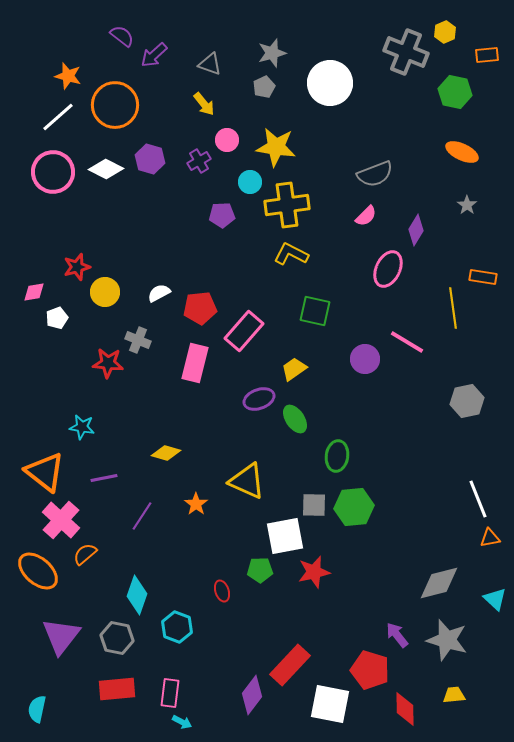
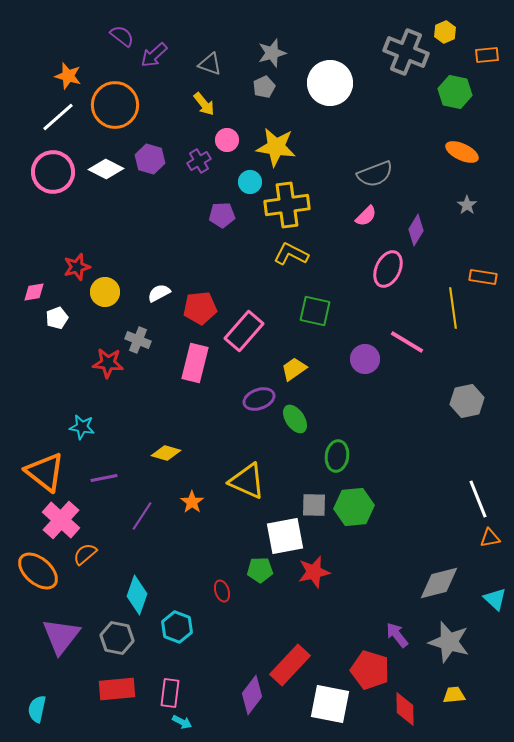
orange star at (196, 504): moved 4 px left, 2 px up
gray star at (447, 640): moved 2 px right, 2 px down
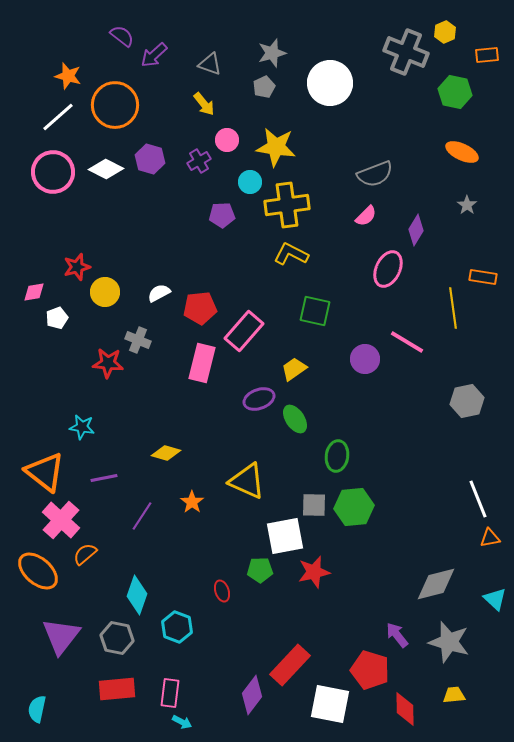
pink rectangle at (195, 363): moved 7 px right
gray diamond at (439, 583): moved 3 px left, 1 px down
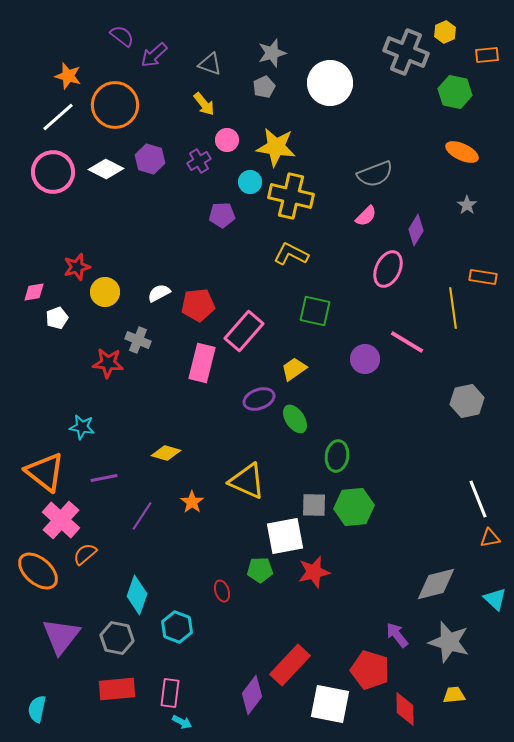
yellow cross at (287, 205): moved 4 px right, 9 px up; rotated 21 degrees clockwise
red pentagon at (200, 308): moved 2 px left, 3 px up
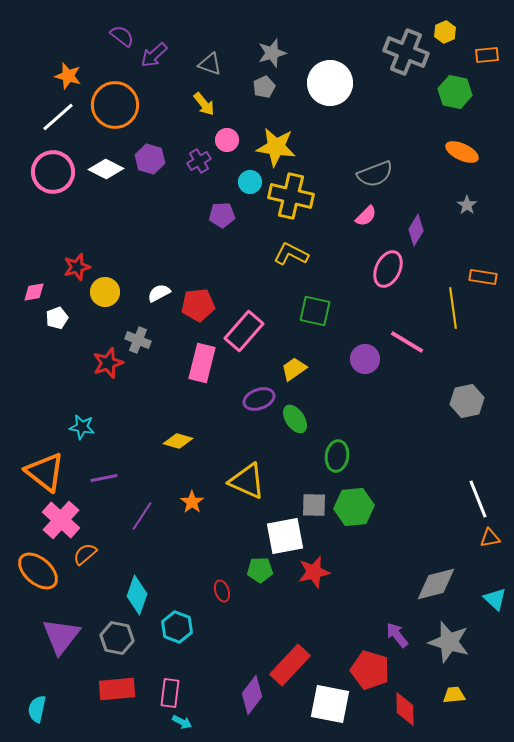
red star at (108, 363): rotated 24 degrees counterclockwise
yellow diamond at (166, 453): moved 12 px right, 12 px up
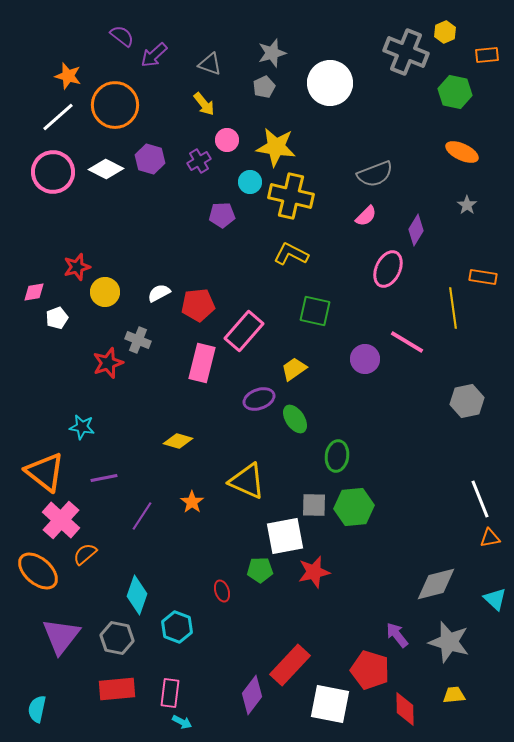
white line at (478, 499): moved 2 px right
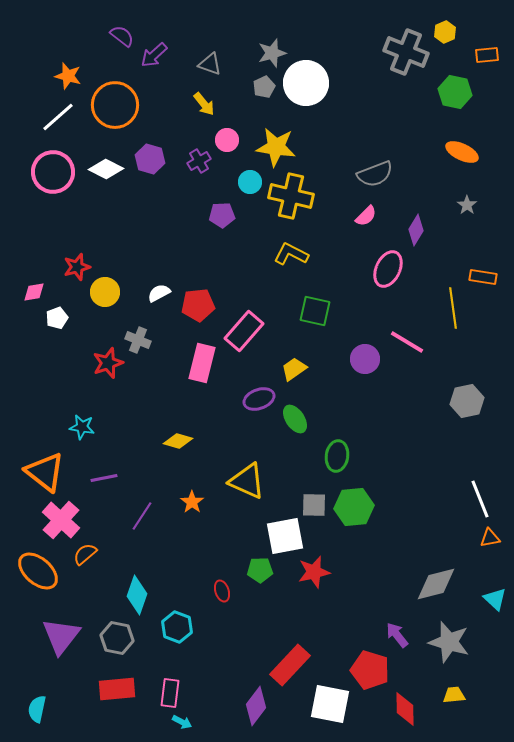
white circle at (330, 83): moved 24 px left
purple diamond at (252, 695): moved 4 px right, 11 px down
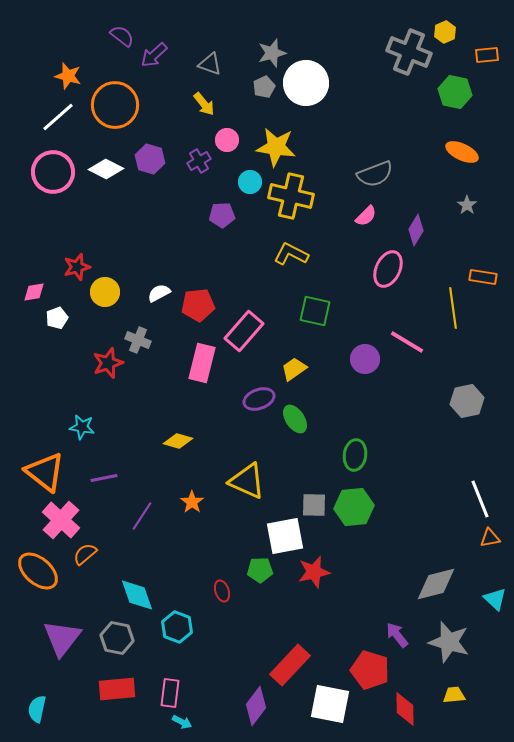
gray cross at (406, 52): moved 3 px right
green ellipse at (337, 456): moved 18 px right, 1 px up
cyan diamond at (137, 595): rotated 39 degrees counterclockwise
purple triangle at (61, 636): moved 1 px right, 2 px down
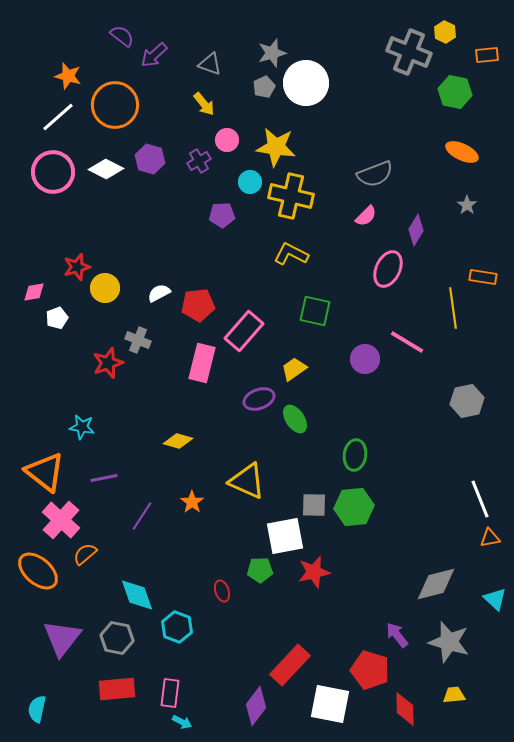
yellow hexagon at (445, 32): rotated 10 degrees counterclockwise
yellow circle at (105, 292): moved 4 px up
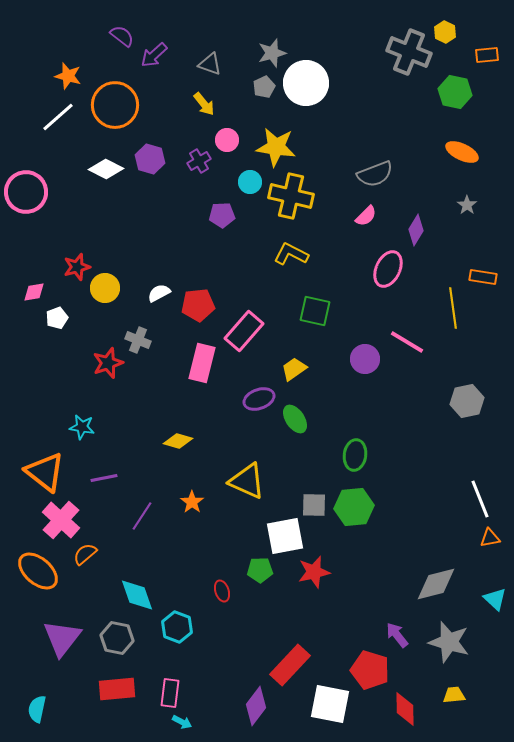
pink circle at (53, 172): moved 27 px left, 20 px down
